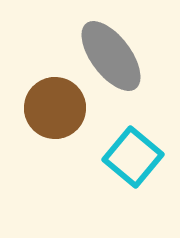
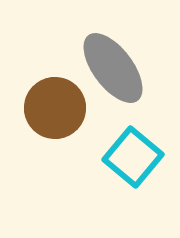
gray ellipse: moved 2 px right, 12 px down
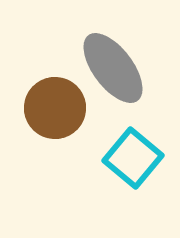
cyan square: moved 1 px down
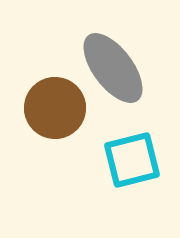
cyan square: moved 1 px left, 2 px down; rotated 36 degrees clockwise
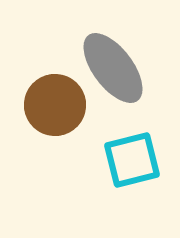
brown circle: moved 3 px up
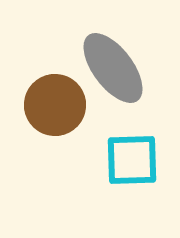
cyan square: rotated 12 degrees clockwise
